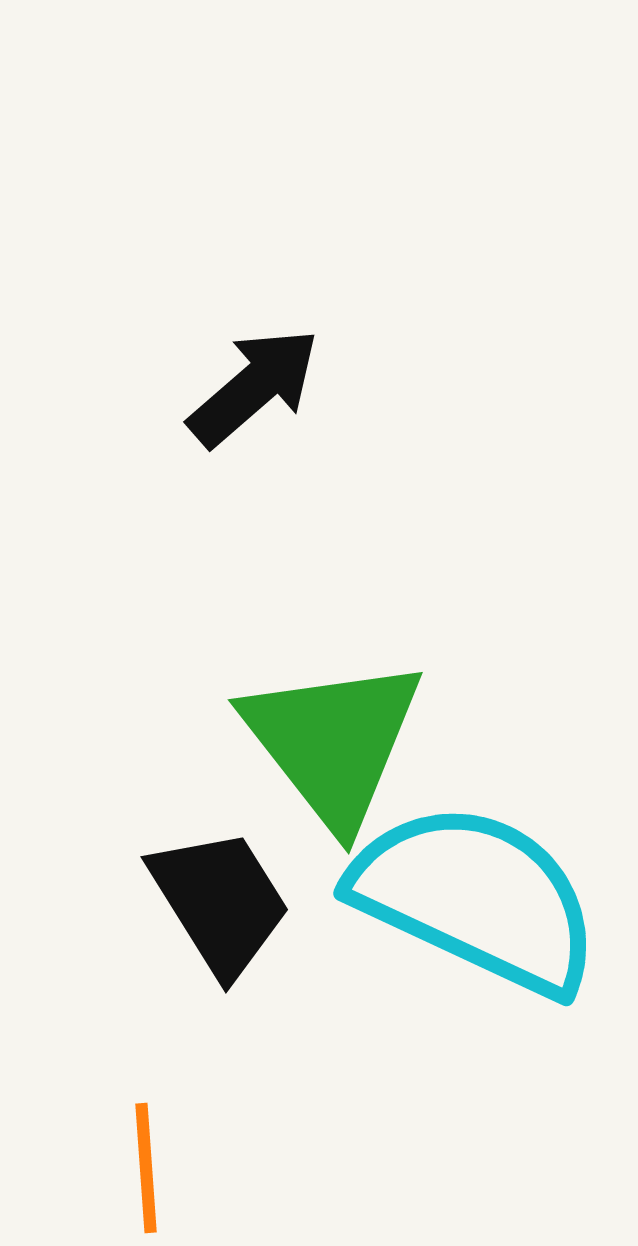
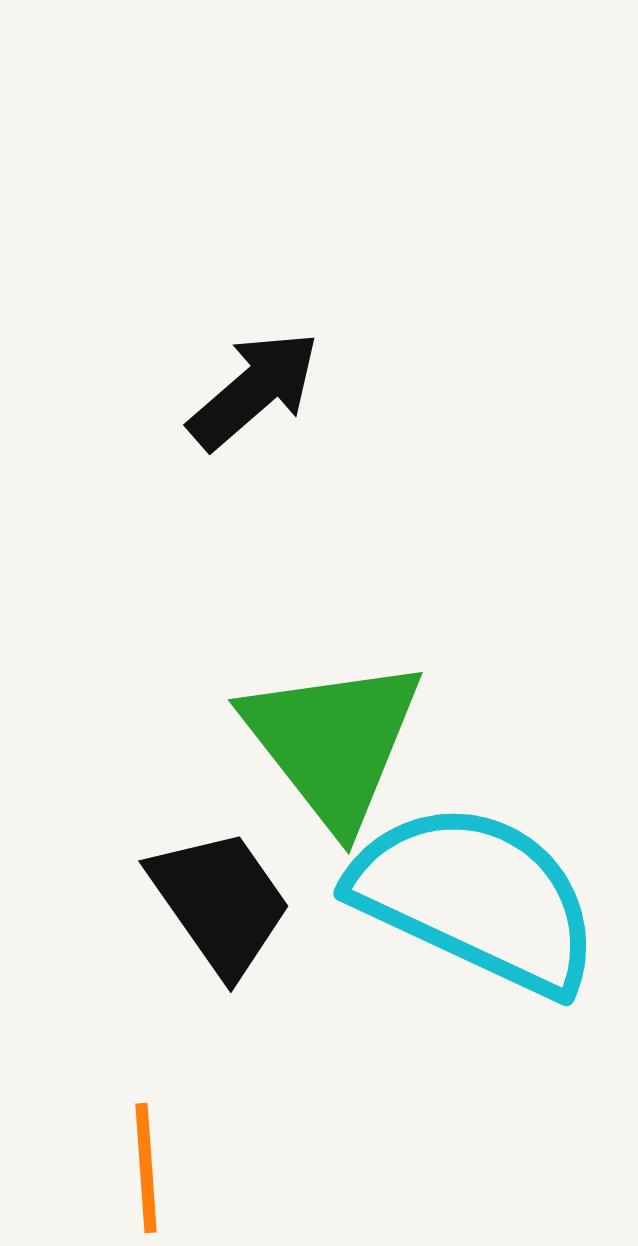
black arrow: moved 3 px down
black trapezoid: rotated 3 degrees counterclockwise
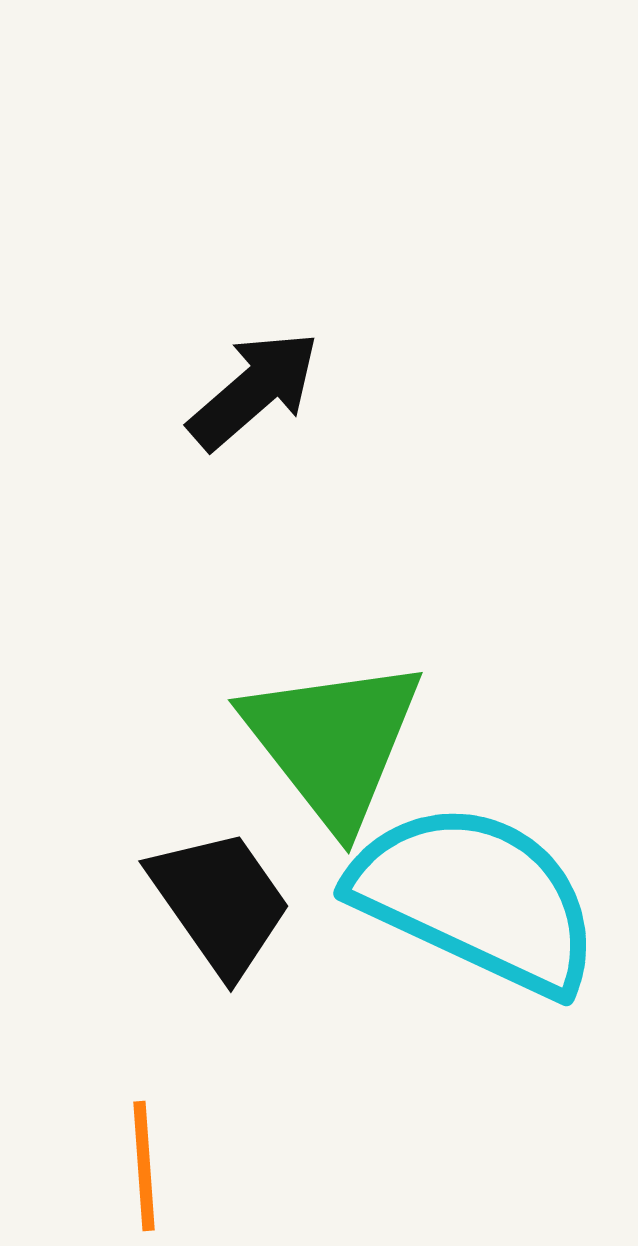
orange line: moved 2 px left, 2 px up
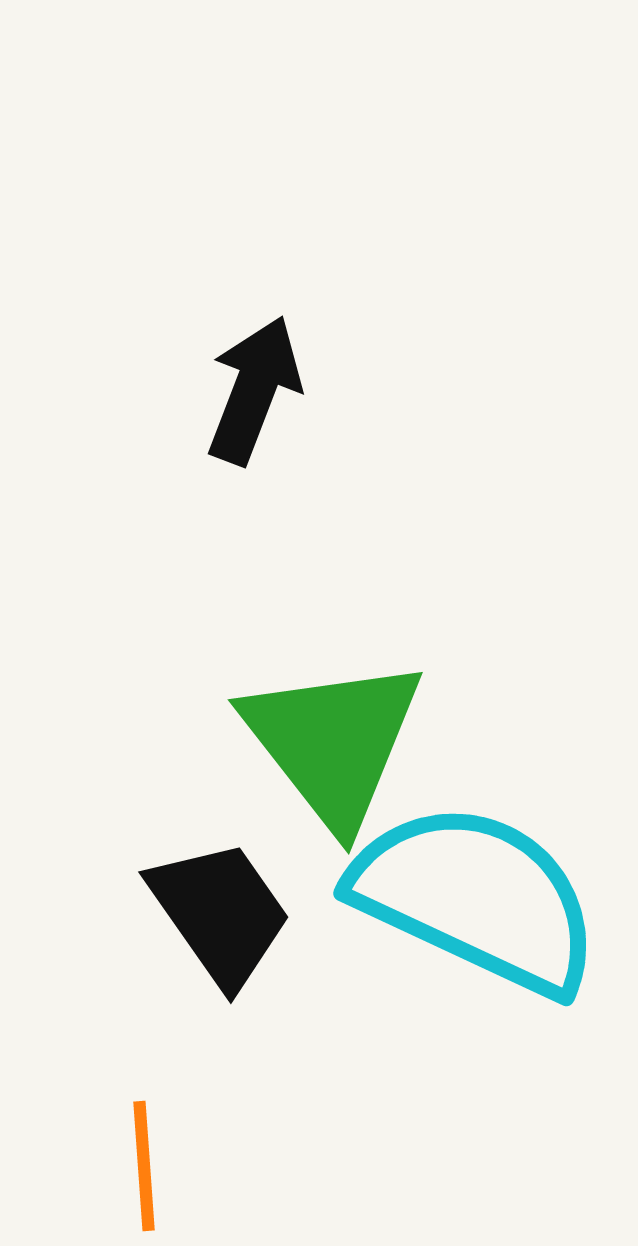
black arrow: rotated 28 degrees counterclockwise
black trapezoid: moved 11 px down
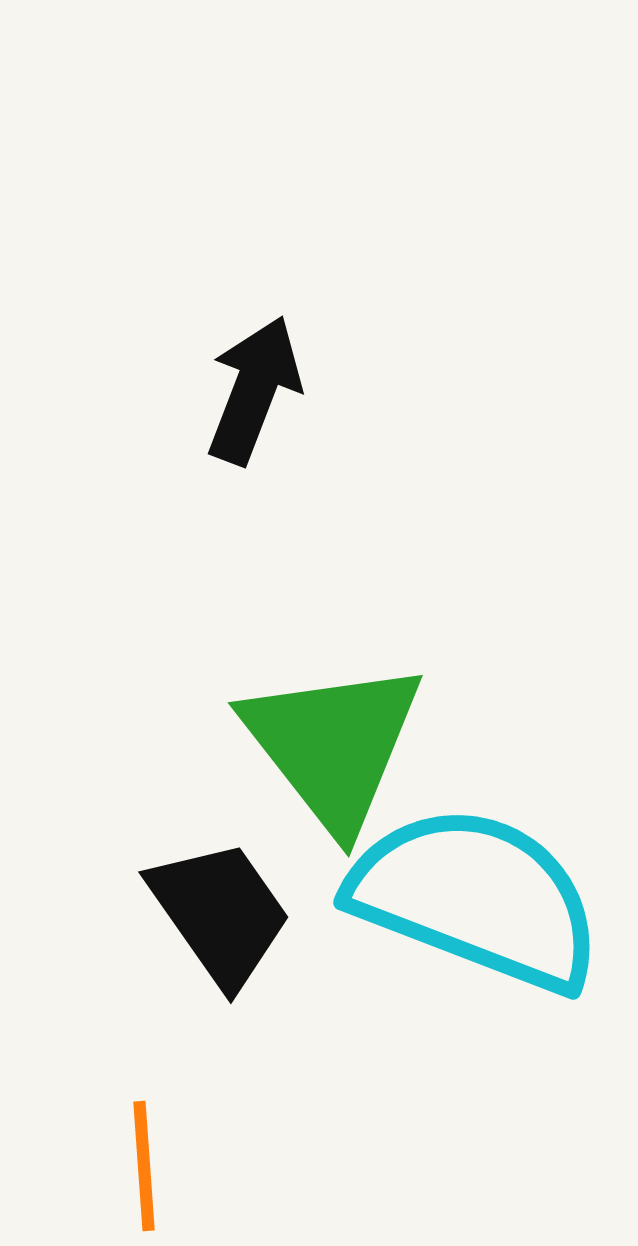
green triangle: moved 3 px down
cyan semicircle: rotated 4 degrees counterclockwise
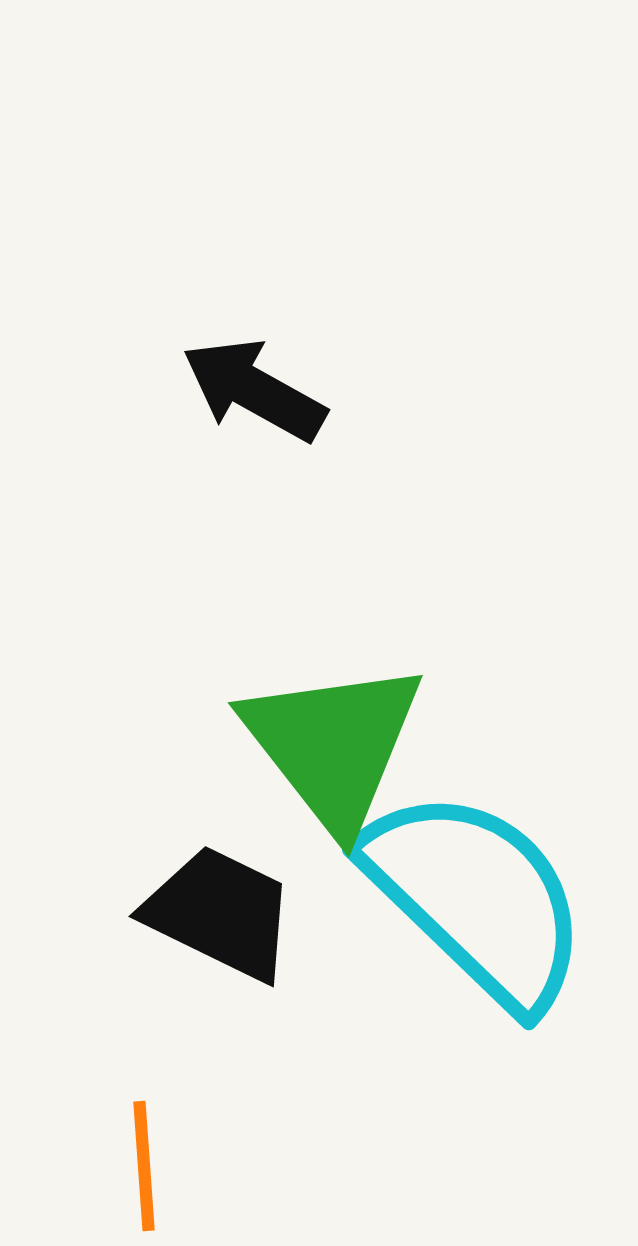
black arrow: rotated 82 degrees counterclockwise
cyan semicircle: rotated 23 degrees clockwise
black trapezoid: rotated 29 degrees counterclockwise
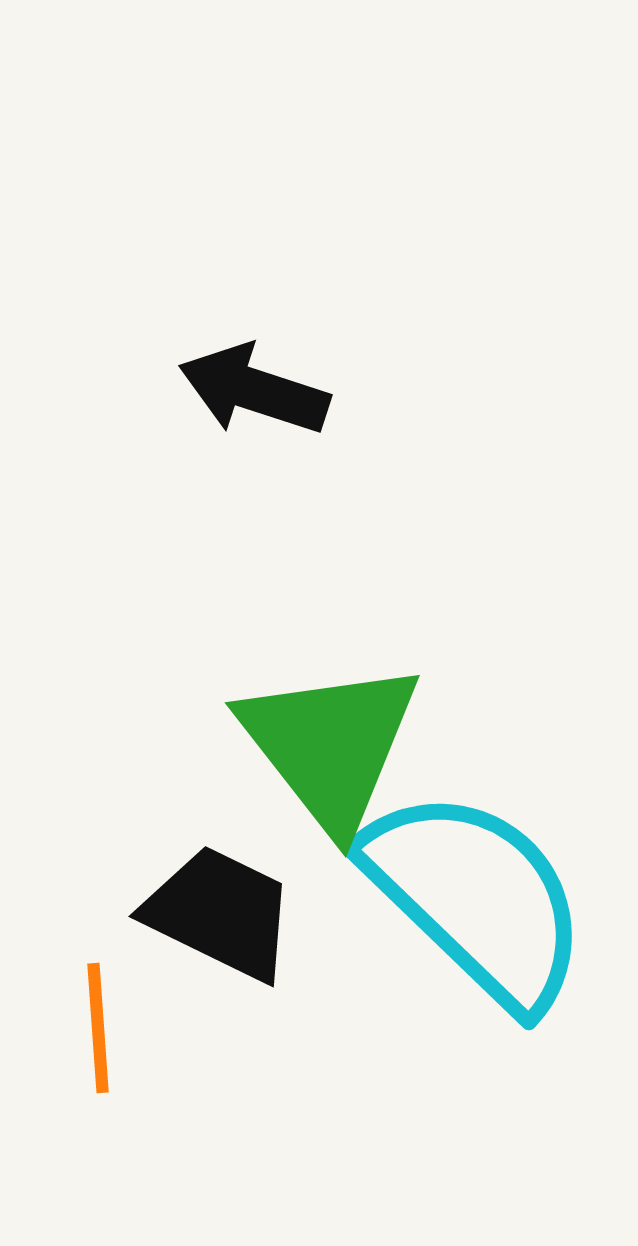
black arrow: rotated 11 degrees counterclockwise
green triangle: moved 3 px left
orange line: moved 46 px left, 138 px up
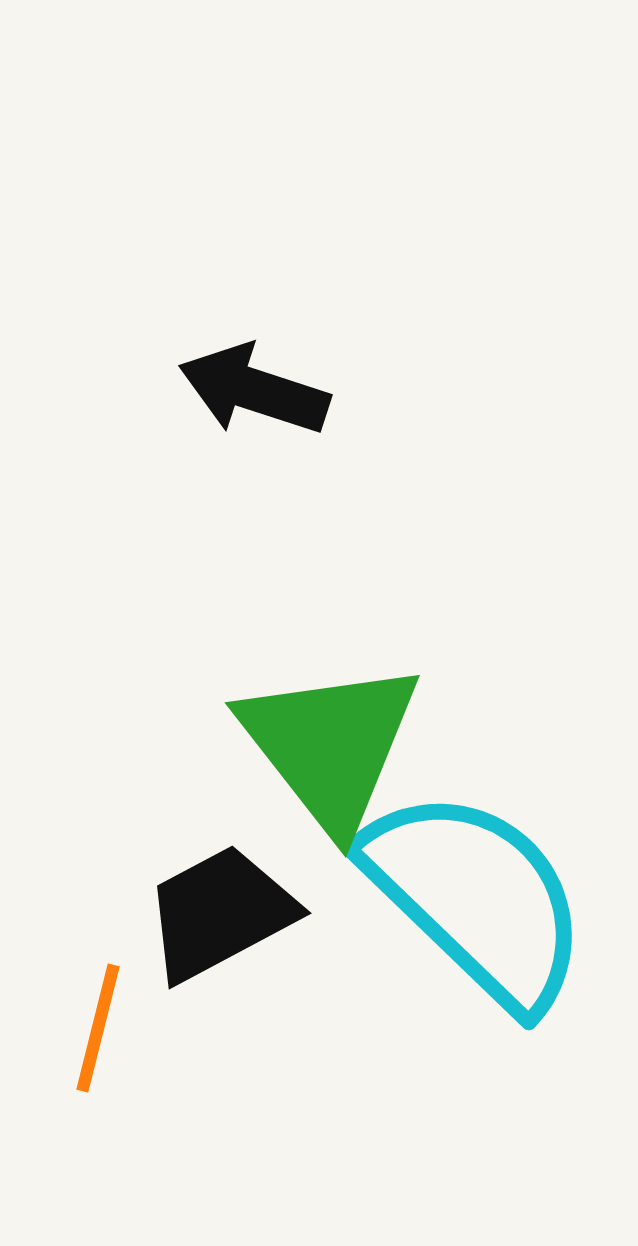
black trapezoid: rotated 54 degrees counterclockwise
orange line: rotated 18 degrees clockwise
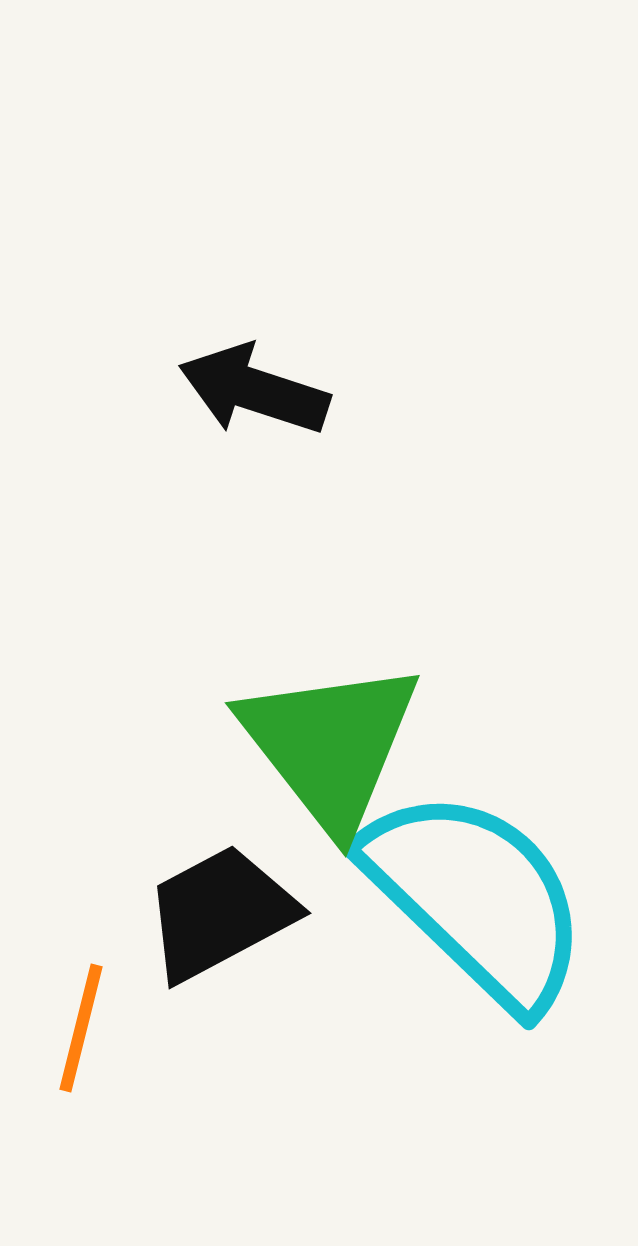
orange line: moved 17 px left
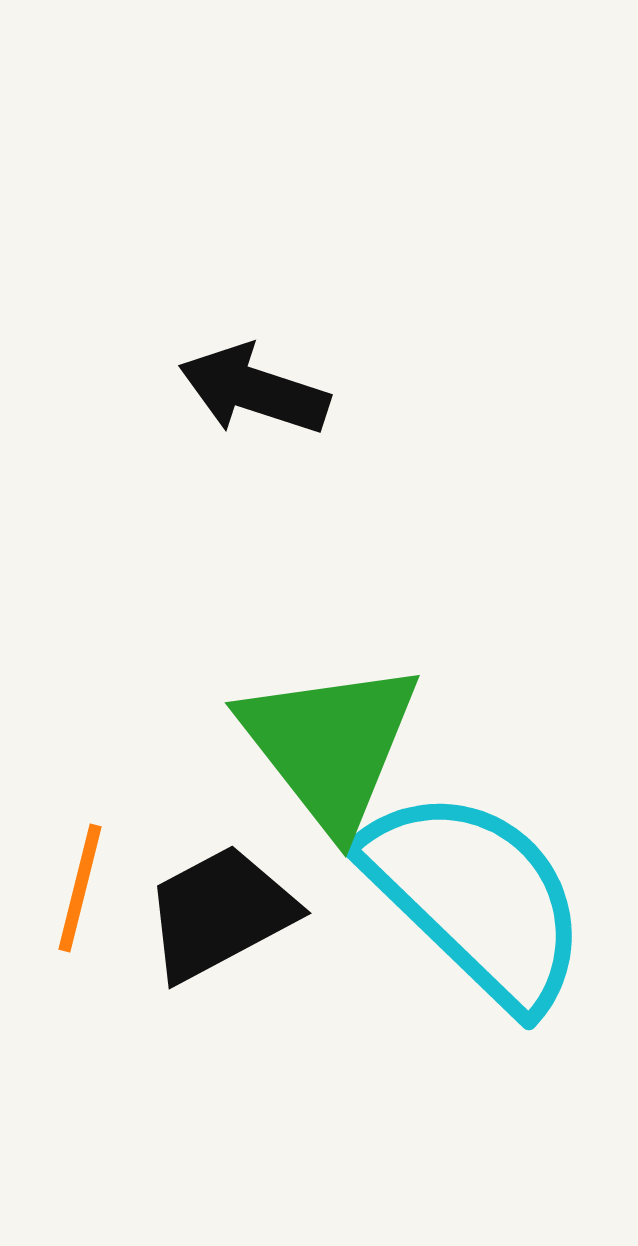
orange line: moved 1 px left, 140 px up
